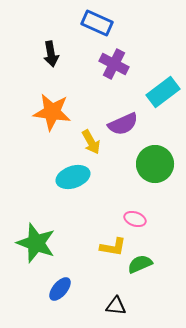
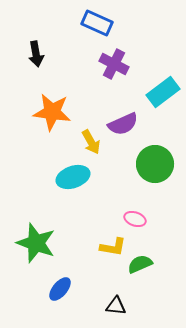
black arrow: moved 15 px left
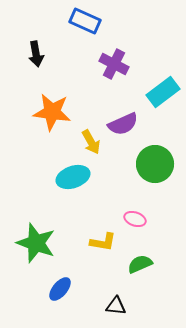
blue rectangle: moved 12 px left, 2 px up
yellow L-shape: moved 10 px left, 5 px up
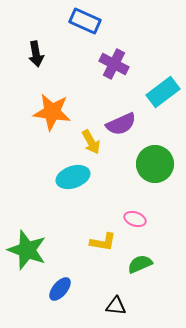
purple semicircle: moved 2 px left
green star: moved 9 px left, 7 px down
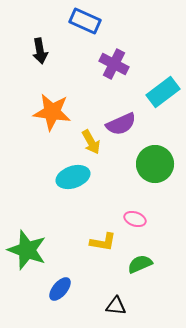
black arrow: moved 4 px right, 3 px up
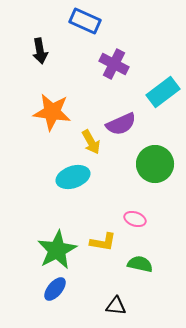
green star: moved 30 px right; rotated 24 degrees clockwise
green semicircle: rotated 35 degrees clockwise
blue ellipse: moved 5 px left
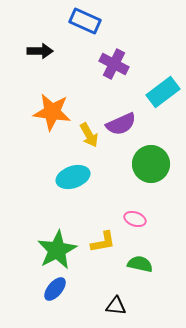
black arrow: rotated 80 degrees counterclockwise
yellow arrow: moved 2 px left, 7 px up
green circle: moved 4 px left
yellow L-shape: rotated 20 degrees counterclockwise
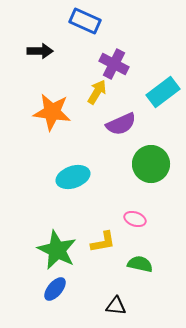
yellow arrow: moved 8 px right, 43 px up; rotated 120 degrees counterclockwise
green star: rotated 18 degrees counterclockwise
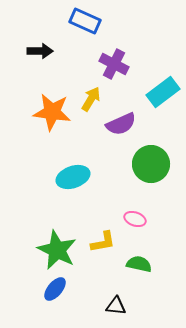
yellow arrow: moved 6 px left, 7 px down
green semicircle: moved 1 px left
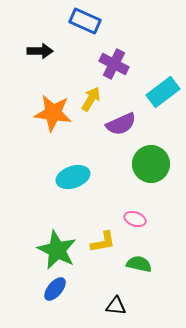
orange star: moved 1 px right, 1 px down
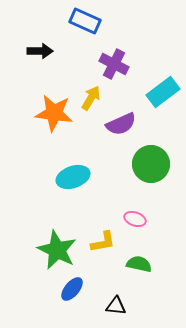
yellow arrow: moved 1 px up
orange star: moved 1 px right
blue ellipse: moved 17 px right
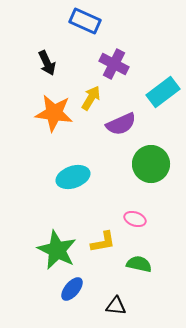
black arrow: moved 7 px right, 12 px down; rotated 65 degrees clockwise
